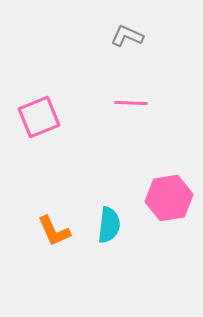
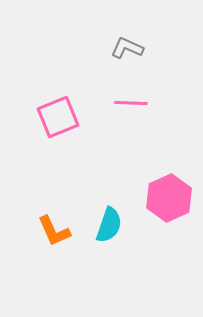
gray L-shape: moved 12 px down
pink square: moved 19 px right
pink hexagon: rotated 15 degrees counterclockwise
cyan semicircle: rotated 12 degrees clockwise
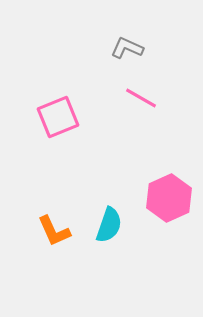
pink line: moved 10 px right, 5 px up; rotated 28 degrees clockwise
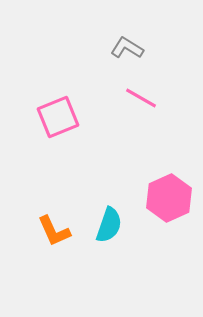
gray L-shape: rotated 8 degrees clockwise
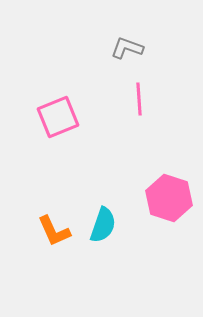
gray L-shape: rotated 12 degrees counterclockwise
pink line: moved 2 px left, 1 px down; rotated 56 degrees clockwise
pink hexagon: rotated 18 degrees counterclockwise
cyan semicircle: moved 6 px left
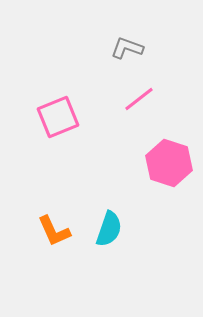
pink line: rotated 56 degrees clockwise
pink hexagon: moved 35 px up
cyan semicircle: moved 6 px right, 4 px down
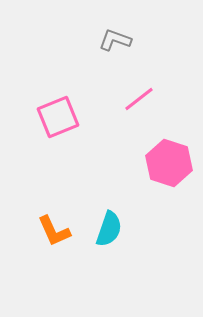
gray L-shape: moved 12 px left, 8 px up
